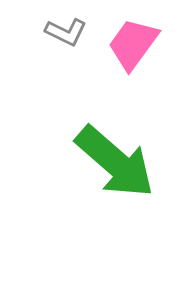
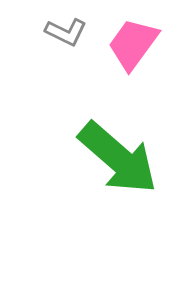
green arrow: moved 3 px right, 4 px up
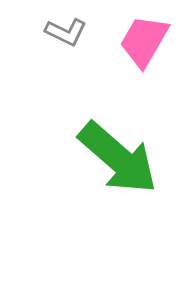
pink trapezoid: moved 11 px right, 3 px up; rotated 6 degrees counterclockwise
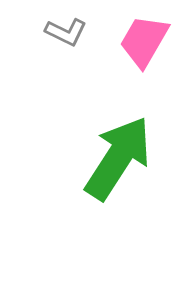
green arrow: rotated 98 degrees counterclockwise
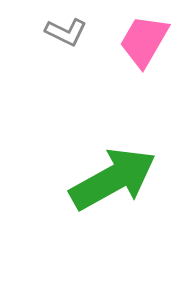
green arrow: moved 5 px left, 21 px down; rotated 28 degrees clockwise
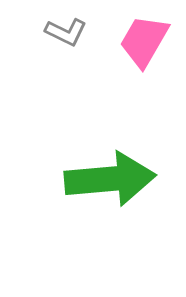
green arrow: moved 3 px left; rotated 24 degrees clockwise
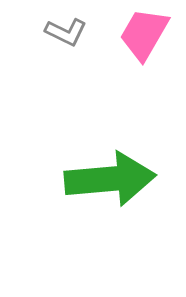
pink trapezoid: moved 7 px up
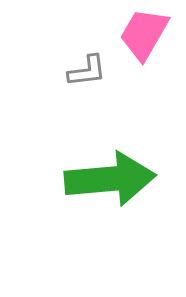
gray L-shape: moved 21 px right, 39 px down; rotated 33 degrees counterclockwise
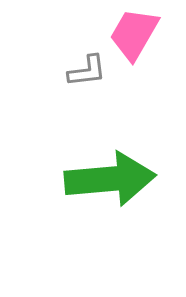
pink trapezoid: moved 10 px left
